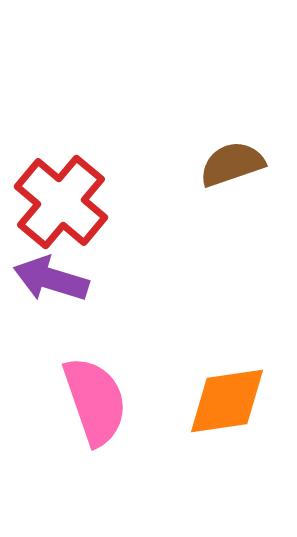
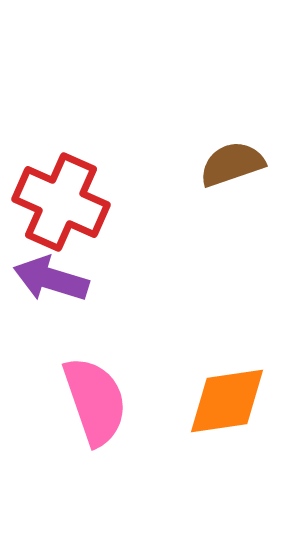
red cross: rotated 16 degrees counterclockwise
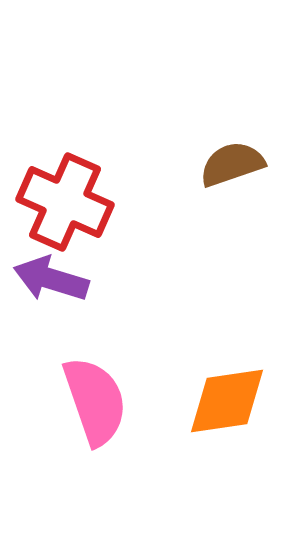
red cross: moved 4 px right
